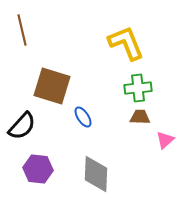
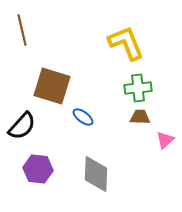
blue ellipse: rotated 20 degrees counterclockwise
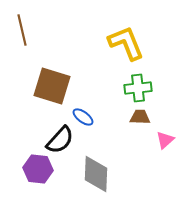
black semicircle: moved 38 px right, 14 px down
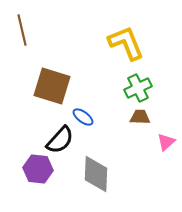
green cross: rotated 20 degrees counterclockwise
pink triangle: moved 1 px right, 2 px down
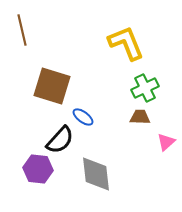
green cross: moved 7 px right
gray diamond: rotated 9 degrees counterclockwise
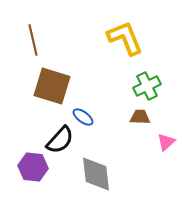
brown line: moved 11 px right, 10 px down
yellow L-shape: moved 1 px left, 5 px up
green cross: moved 2 px right, 2 px up
purple hexagon: moved 5 px left, 2 px up
